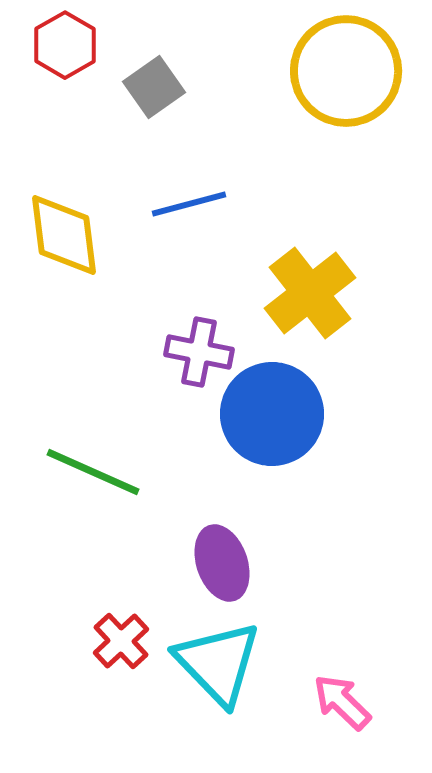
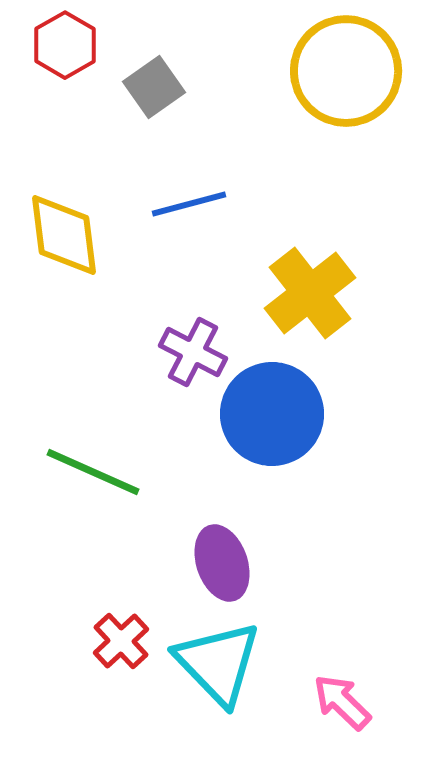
purple cross: moved 6 px left; rotated 16 degrees clockwise
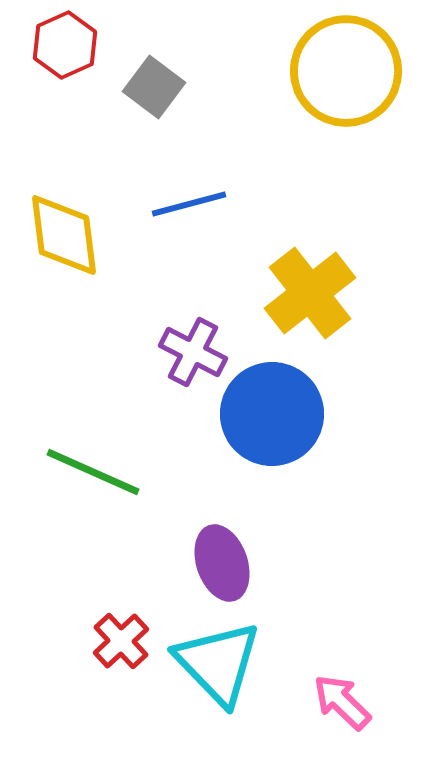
red hexagon: rotated 6 degrees clockwise
gray square: rotated 18 degrees counterclockwise
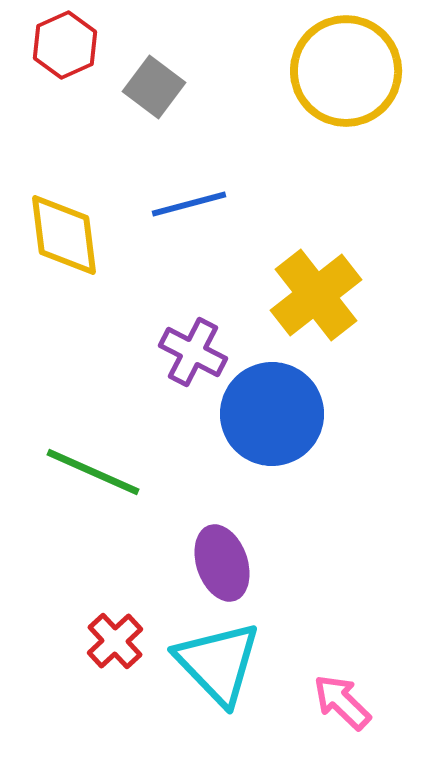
yellow cross: moved 6 px right, 2 px down
red cross: moved 6 px left
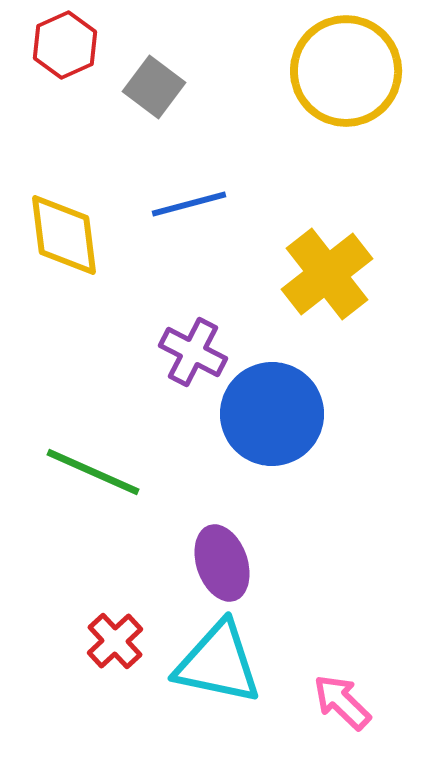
yellow cross: moved 11 px right, 21 px up
cyan triangle: rotated 34 degrees counterclockwise
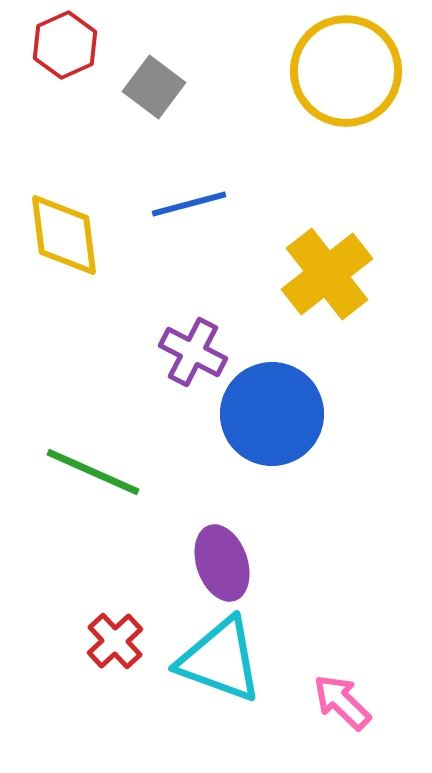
cyan triangle: moved 2 px right, 3 px up; rotated 8 degrees clockwise
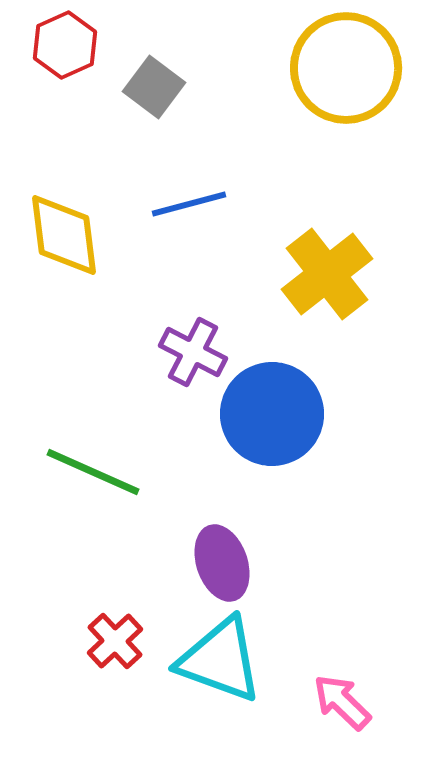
yellow circle: moved 3 px up
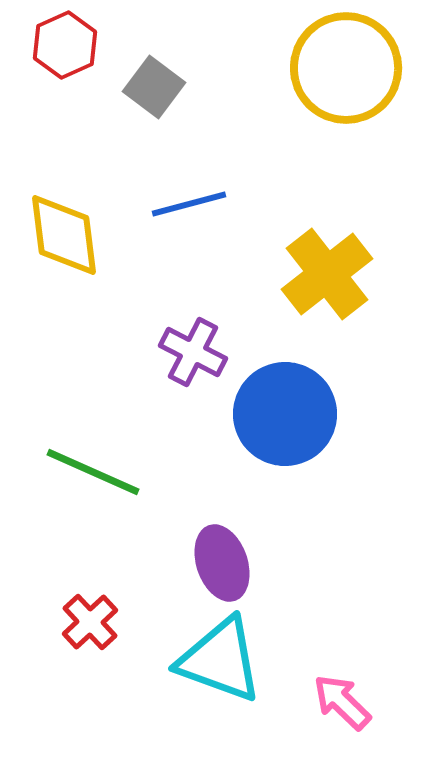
blue circle: moved 13 px right
red cross: moved 25 px left, 19 px up
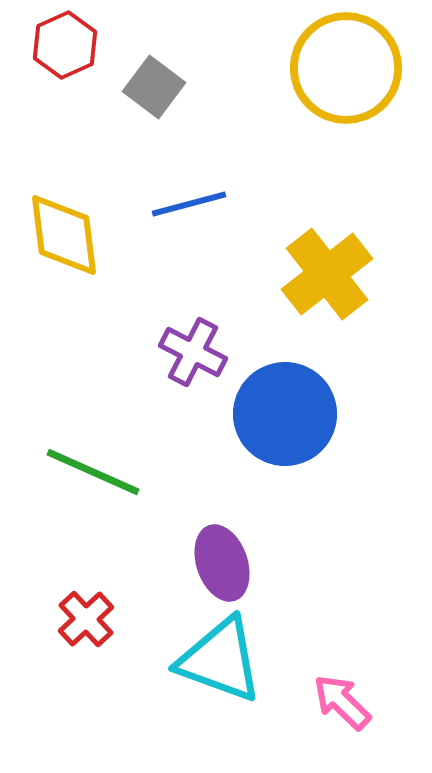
red cross: moved 4 px left, 3 px up
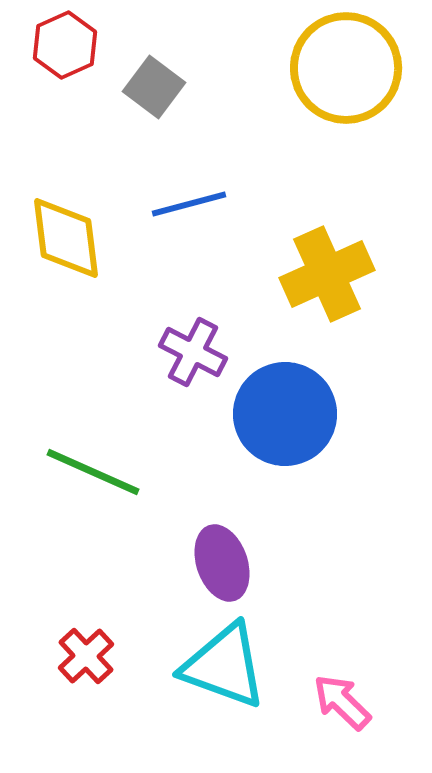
yellow diamond: moved 2 px right, 3 px down
yellow cross: rotated 14 degrees clockwise
red cross: moved 37 px down
cyan triangle: moved 4 px right, 6 px down
